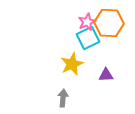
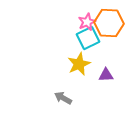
yellow star: moved 7 px right
gray arrow: rotated 66 degrees counterclockwise
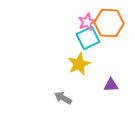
purple triangle: moved 5 px right, 10 px down
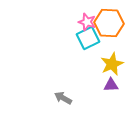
pink star: rotated 30 degrees counterclockwise
yellow star: moved 33 px right
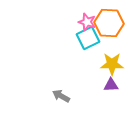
yellow star: rotated 25 degrees clockwise
gray arrow: moved 2 px left, 2 px up
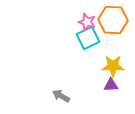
orange hexagon: moved 4 px right, 3 px up
yellow star: moved 1 px right, 2 px down
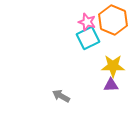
orange hexagon: rotated 20 degrees clockwise
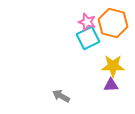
orange hexagon: moved 3 px down; rotated 8 degrees counterclockwise
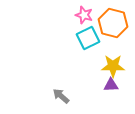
pink star: moved 3 px left, 7 px up
gray arrow: rotated 12 degrees clockwise
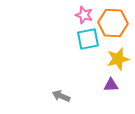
orange hexagon: rotated 12 degrees counterclockwise
cyan square: moved 1 px down; rotated 15 degrees clockwise
yellow star: moved 5 px right, 7 px up; rotated 15 degrees counterclockwise
gray arrow: rotated 18 degrees counterclockwise
